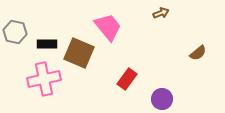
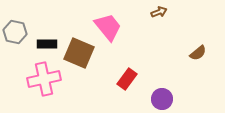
brown arrow: moved 2 px left, 1 px up
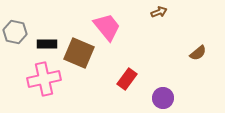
pink trapezoid: moved 1 px left
purple circle: moved 1 px right, 1 px up
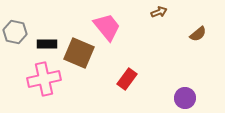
brown semicircle: moved 19 px up
purple circle: moved 22 px right
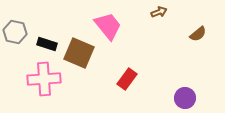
pink trapezoid: moved 1 px right, 1 px up
black rectangle: rotated 18 degrees clockwise
pink cross: rotated 8 degrees clockwise
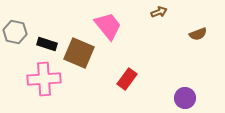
brown semicircle: rotated 18 degrees clockwise
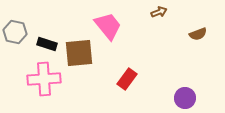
brown square: rotated 28 degrees counterclockwise
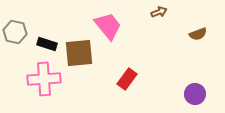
purple circle: moved 10 px right, 4 px up
